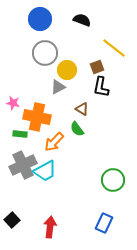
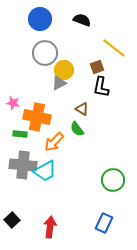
yellow circle: moved 3 px left
gray triangle: moved 1 px right, 4 px up
gray cross: rotated 32 degrees clockwise
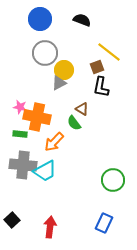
yellow line: moved 5 px left, 4 px down
pink star: moved 7 px right, 4 px down
green semicircle: moved 3 px left, 6 px up
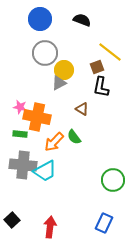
yellow line: moved 1 px right
green semicircle: moved 14 px down
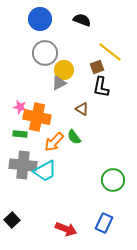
red arrow: moved 16 px right, 2 px down; rotated 105 degrees clockwise
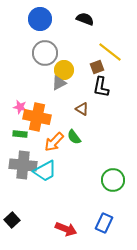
black semicircle: moved 3 px right, 1 px up
